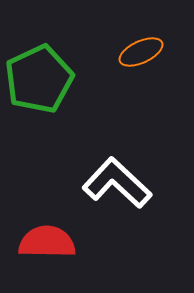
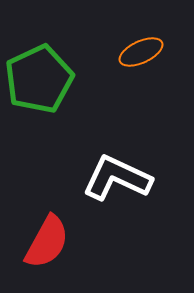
white L-shape: moved 5 px up; rotated 18 degrees counterclockwise
red semicircle: rotated 118 degrees clockwise
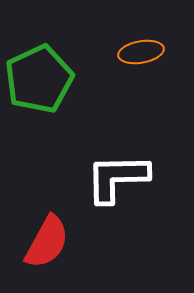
orange ellipse: rotated 15 degrees clockwise
white L-shape: rotated 26 degrees counterclockwise
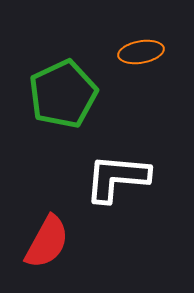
green pentagon: moved 24 px right, 15 px down
white L-shape: rotated 6 degrees clockwise
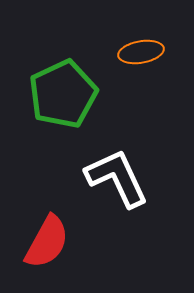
white L-shape: rotated 60 degrees clockwise
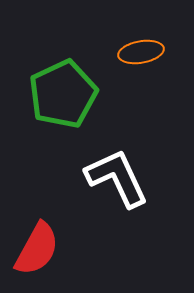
red semicircle: moved 10 px left, 7 px down
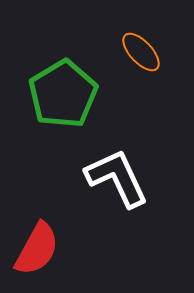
orange ellipse: rotated 57 degrees clockwise
green pentagon: rotated 6 degrees counterclockwise
